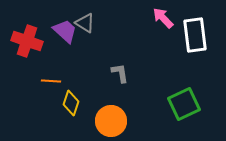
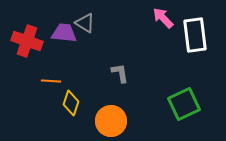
purple trapezoid: moved 1 px left, 2 px down; rotated 36 degrees counterclockwise
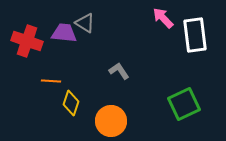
gray L-shape: moved 1 px left, 2 px up; rotated 25 degrees counterclockwise
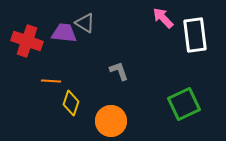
gray L-shape: rotated 15 degrees clockwise
